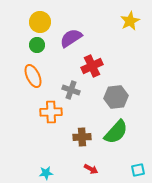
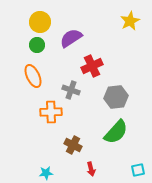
brown cross: moved 9 px left, 8 px down; rotated 30 degrees clockwise
red arrow: rotated 48 degrees clockwise
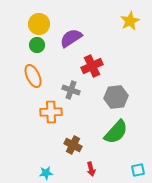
yellow circle: moved 1 px left, 2 px down
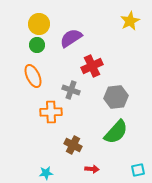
red arrow: moved 1 px right; rotated 72 degrees counterclockwise
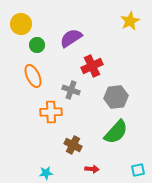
yellow circle: moved 18 px left
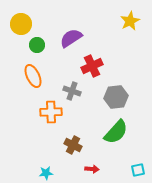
gray cross: moved 1 px right, 1 px down
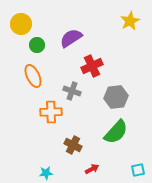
red arrow: rotated 32 degrees counterclockwise
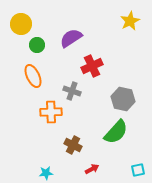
gray hexagon: moved 7 px right, 2 px down; rotated 20 degrees clockwise
